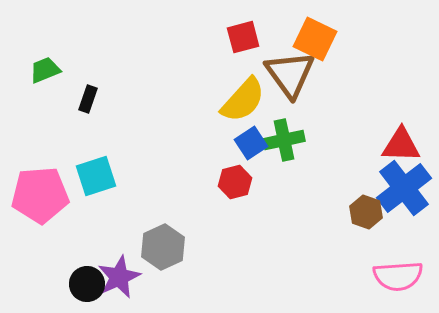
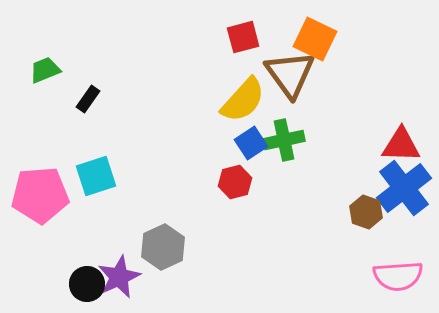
black rectangle: rotated 16 degrees clockwise
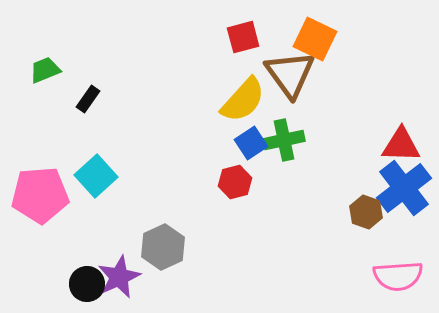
cyan square: rotated 24 degrees counterclockwise
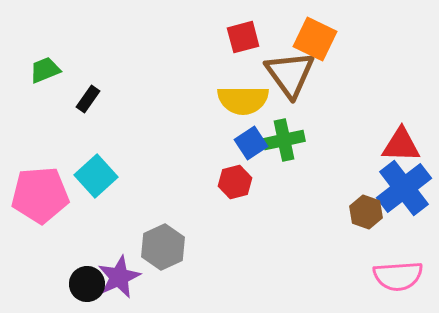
yellow semicircle: rotated 48 degrees clockwise
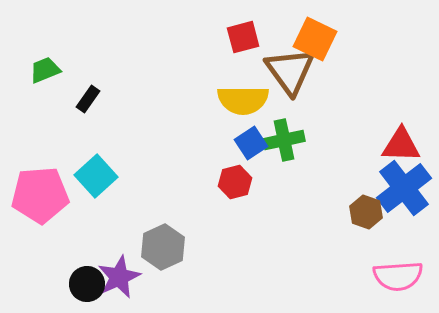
brown triangle: moved 3 px up
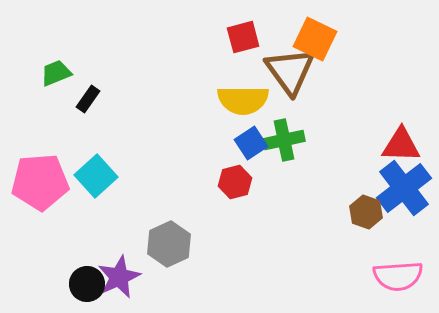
green trapezoid: moved 11 px right, 3 px down
pink pentagon: moved 13 px up
gray hexagon: moved 6 px right, 3 px up
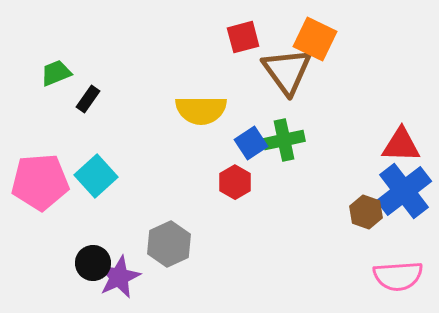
brown triangle: moved 3 px left
yellow semicircle: moved 42 px left, 10 px down
red hexagon: rotated 16 degrees counterclockwise
blue cross: moved 3 px down
black circle: moved 6 px right, 21 px up
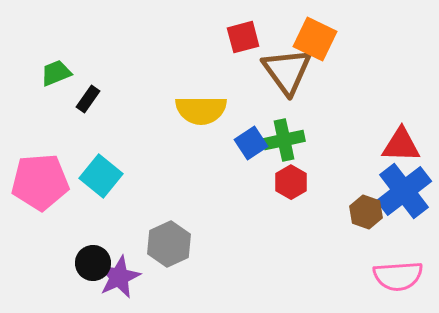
cyan square: moved 5 px right; rotated 9 degrees counterclockwise
red hexagon: moved 56 px right
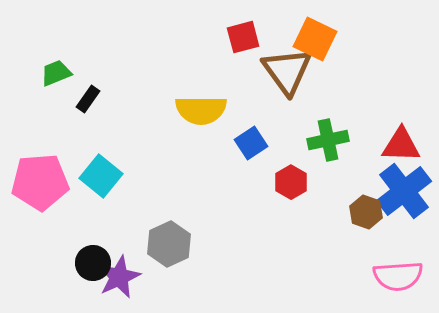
green cross: moved 44 px right
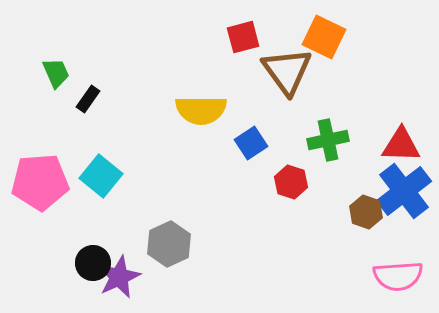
orange square: moved 9 px right, 2 px up
green trapezoid: rotated 88 degrees clockwise
red hexagon: rotated 12 degrees counterclockwise
